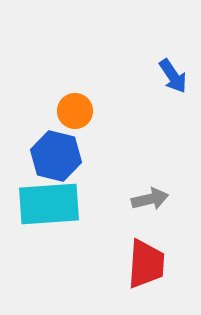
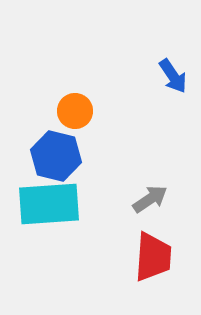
gray arrow: rotated 21 degrees counterclockwise
red trapezoid: moved 7 px right, 7 px up
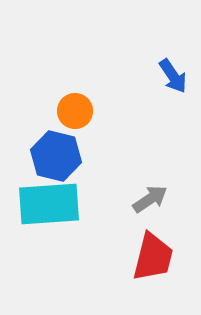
red trapezoid: rotated 10 degrees clockwise
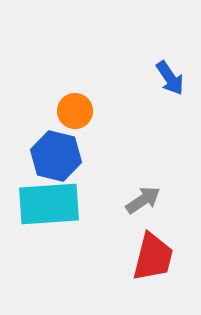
blue arrow: moved 3 px left, 2 px down
gray arrow: moved 7 px left, 1 px down
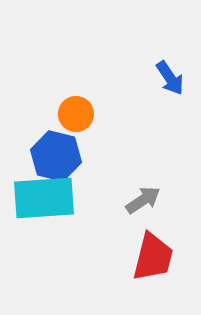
orange circle: moved 1 px right, 3 px down
cyan rectangle: moved 5 px left, 6 px up
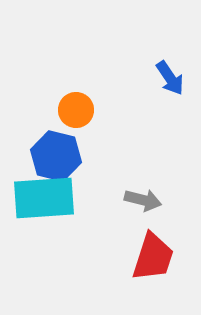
orange circle: moved 4 px up
gray arrow: rotated 48 degrees clockwise
red trapezoid: rotated 4 degrees clockwise
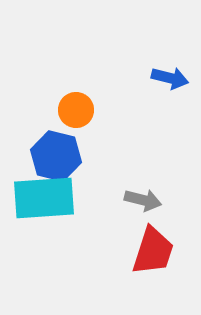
blue arrow: rotated 42 degrees counterclockwise
red trapezoid: moved 6 px up
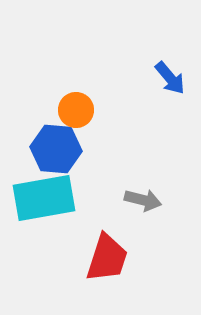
blue arrow: rotated 36 degrees clockwise
blue hexagon: moved 7 px up; rotated 9 degrees counterclockwise
cyan rectangle: rotated 6 degrees counterclockwise
red trapezoid: moved 46 px left, 7 px down
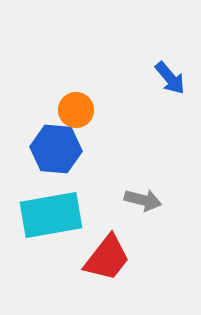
cyan rectangle: moved 7 px right, 17 px down
red trapezoid: rotated 20 degrees clockwise
